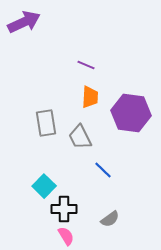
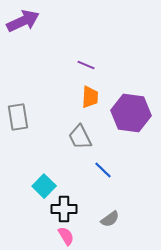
purple arrow: moved 1 px left, 1 px up
gray rectangle: moved 28 px left, 6 px up
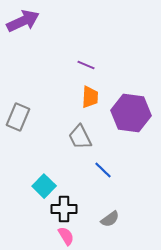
gray rectangle: rotated 32 degrees clockwise
